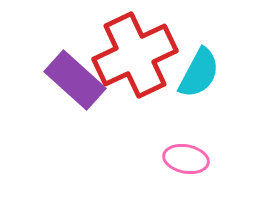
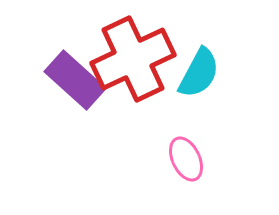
red cross: moved 2 px left, 4 px down
pink ellipse: rotated 54 degrees clockwise
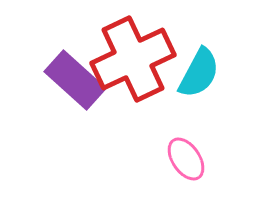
pink ellipse: rotated 9 degrees counterclockwise
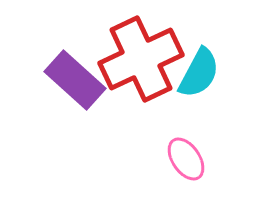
red cross: moved 8 px right
